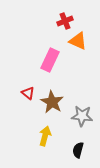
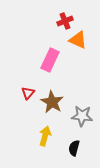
orange triangle: moved 1 px up
red triangle: rotated 32 degrees clockwise
black semicircle: moved 4 px left, 2 px up
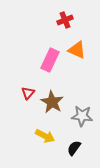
red cross: moved 1 px up
orange triangle: moved 1 px left, 10 px down
yellow arrow: rotated 102 degrees clockwise
black semicircle: rotated 21 degrees clockwise
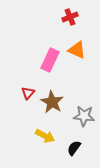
red cross: moved 5 px right, 3 px up
gray star: moved 2 px right
